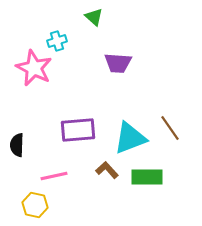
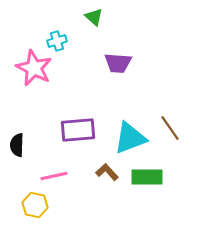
brown L-shape: moved 2 px down
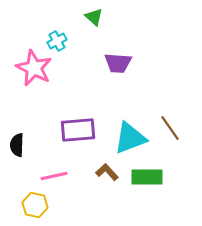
cyan cross: rotated 12 degrees counterclockwise
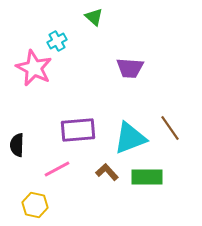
purple trapezoid: moved 12 px right, 5 px down
pink line: moved 3 px right, 7 px up; rotated 16 degrees counterclockwise
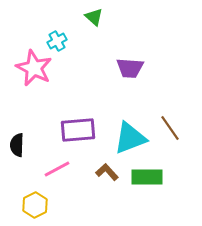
yellow hexagon: rotated 20 degrees clockwise
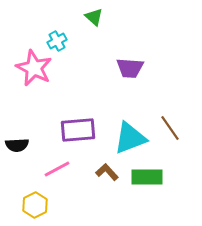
black semicircle: rotated 95 degrees counterclockwise
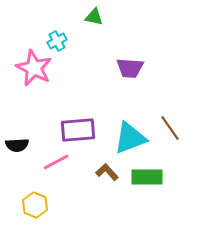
green triangle: rotated 30 degrees counterclockwise
pink line: moved 1 px left, 7 px up
yellow hexagon: rotated 10 degrees counterclockwise
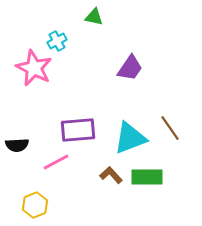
purple trapezoid: rotated 60 degrees counterclockwise
brown L-shape: moved 4 px right, 3 px down
yellow hexagon: rotated 15 degrees clockwise
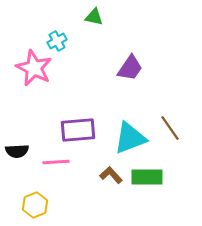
black semicircle: moved 6 px down
pink line: rotated 24 degrees clockwise
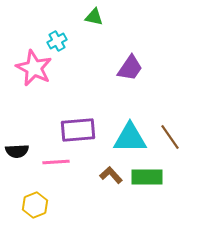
brown line: moved 9 px down
cyan triangle: rotated 21 degrees clockwise
